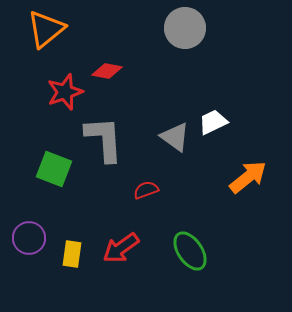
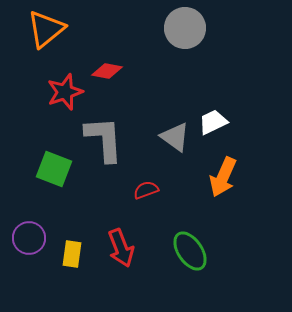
orange arrow: moved 25 px left; rotated 153 degrees clockwise
red arrow: rotated 75 degrees counterclockwise
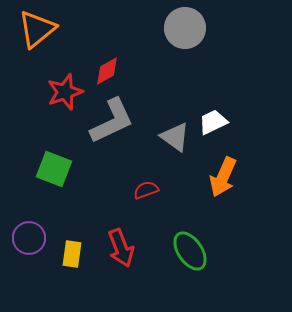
orange triangle: moved 9 px left
red diamond: rotated 40 degrees counterclockwise
gray L-shape: moved 8 px right, 18 px up; rotated 69 degrees clockwise
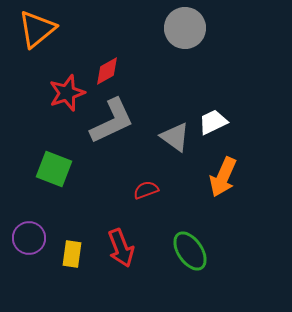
red star: moved 2 px right, 1 px down
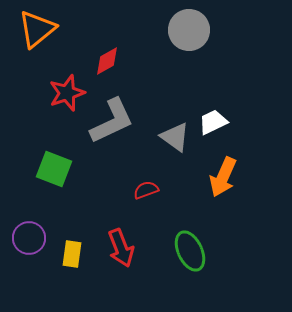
gray circle: moved 4 px right, 2 px down
red diamond: moved 10 px up
green ellipse: rotated 9 degrees clockwise
